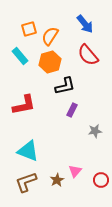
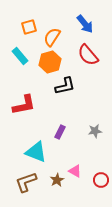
orange square: moved 2 px up
orange semicircle: moved 2 px right, 1 px down
purple rectangle: moved 12 px left, 22 px down
cyan triangle: moved 8 px right, 1 px down
pink triangle: rotated 40 degrees counterclockwise
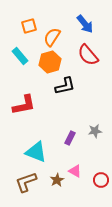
orange square: moved 1 px up
purple rectangle: moved 10 px right, 6 px down
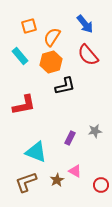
orange hexagon: moved 1 px right
red circle: moved 5 px down
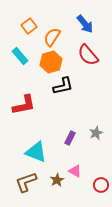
orange square: rotated 21 degrees counterclockwise
black L-shape: moved 2 px left
gray star: moved 1 px right, 2 px down; rotated 16 degrees counterclockwise
